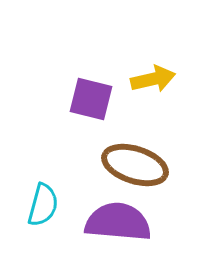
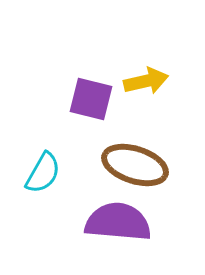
yellow arrow: moved 7 px left, 2 px down
cyan semicircle: moved 32 px up; rotated 15 degrees clockwise
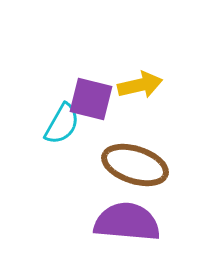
yellow arrow: moved 6 px left, 4 px down
cyan semicircle: moved 19 px right, 49 px up
purple semicircle: moved 9 px right
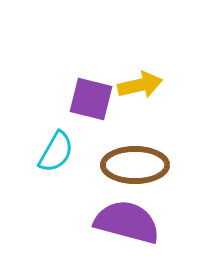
cyan semicircle: moved 6 px left, 28 px down
brown ellipse: rotated 18 degrees counterclockwise
purple semicircle: rotated 10 degrees clockwise
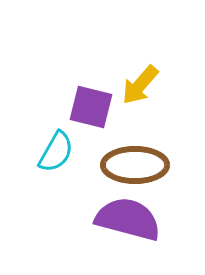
yellow arrow: rotated 144 degrees clockwise
purple square: moved 8 px down
purple semicircle: moved 1 px right, 3 px up
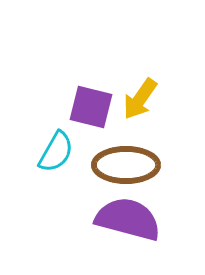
yellow arrow: moved 14 px down; rotated 6 degrees counterclockwise
brown ellipse: moved 9 px left
